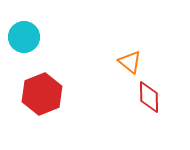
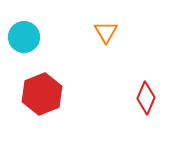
orange triangle: moved 24 px left, 30 px up; rotated 20 degrees clockwise
red diamond: moved 3 px left, 1 px down; rotated 24 degrees clockwise
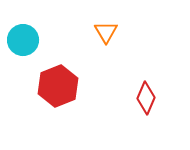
cyan circle: moved 1 px left, 3 px down
red hexagon: moved 16 px right, 8 px up
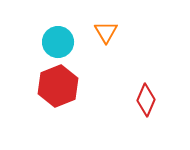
cyan circle: moved 35 px right, 2 px down
red diamond: moved 2 px down
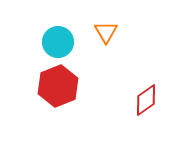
red diamond: rotated 32 degrees clockwise
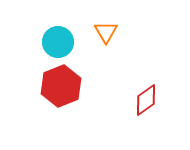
red hexagon: moved 3 px right
